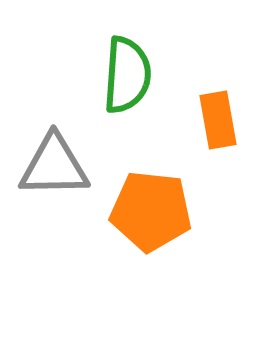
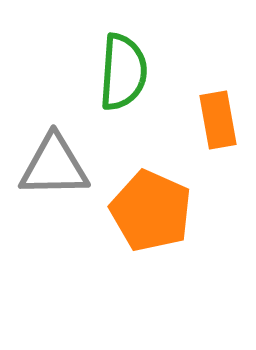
green semicircle: moved 4 px left, 3 px up
orange pentagon: rotated 18 degrees clockwise
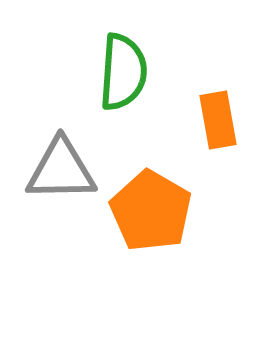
gray triangle: moved 7 px right, 4 px down
orange pentagon: rotated 6 degrees clockwise
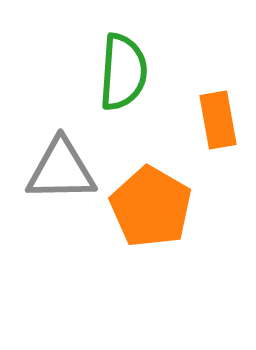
orange pentagon: moved 4 px up
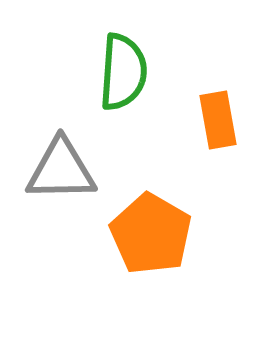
orange pentagon: moved 27 px down
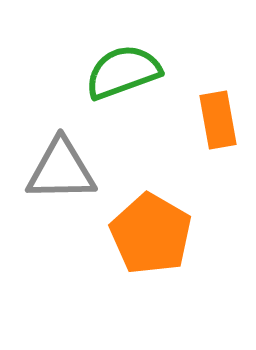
green semicircle: rotated 114 degrees counterclockwise
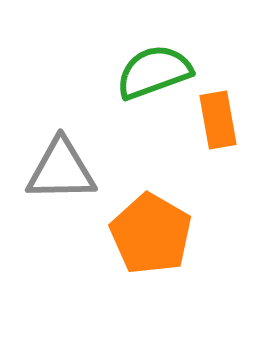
green semicircle: moved 31 px right
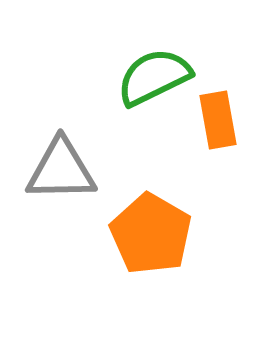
green semicircle: moved 5 px down; rotated 6 degrees counterclockwise
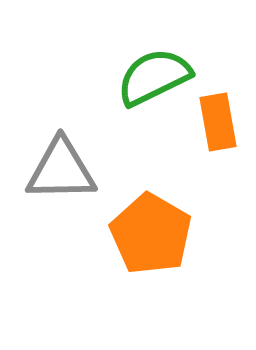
orange rectangle: moved 2 px down
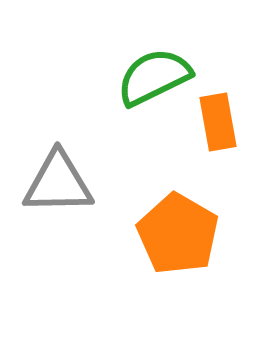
gray triangle: moved 3 px left, 13 px down
orange pentagon: moved 27 px right
